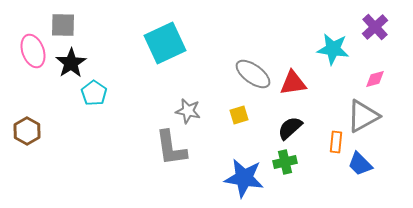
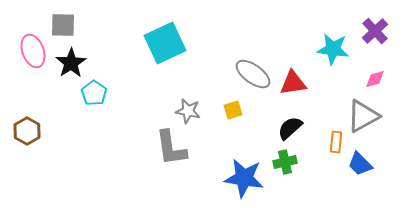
purple cross: moved 4 px down
yellow square: moved 6 px left, 5 px up
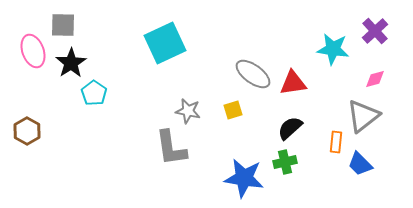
gray triangle: rotated 9 degrees counterclockwise
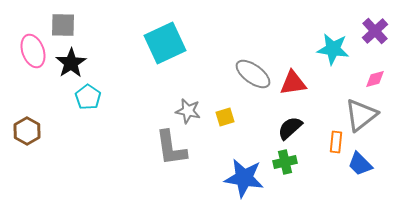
cyan pentagon: moved 6 px left, 4 px down
yellow square: moved 8 px left, 7 px down
gray triangle: moved 2 px left, 1 px up
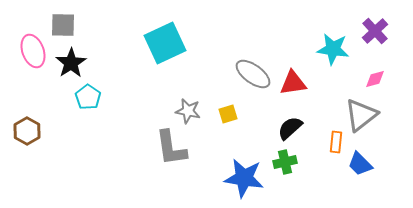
yellow square: moved 3 px right, 3 px up
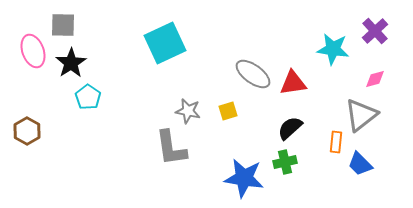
yellow square: moved 3 px up
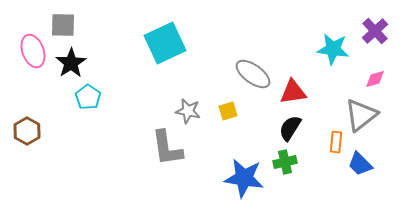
red triangle: moved 9 px down
black semicircle: rotated 16 degrees counterclockwise
gray L-shape: moved 4 px left
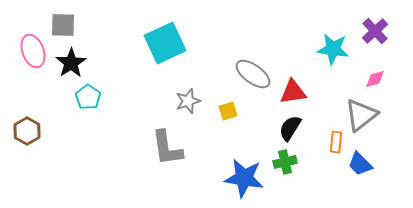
gray star: moved 10 px up; rotated 30 degrees counterclockwise
